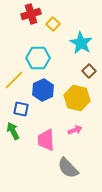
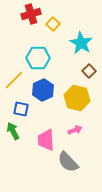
gray semicircle: moved 6 px up
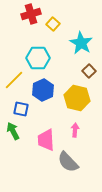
pink arrow: rotated 64 degrees counterclockwise
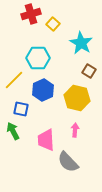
brown square: rotated 16 degrees counterclockwise
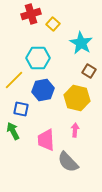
blue hexagon: rotated 15 degrees clockwise
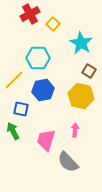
red cross: moved 1 px left; rotated 12 degrees counterclockwise
yellow hexagon: moved 4 px right, 2 px up
pink trapezoid: rotated 20 degrees clockwise
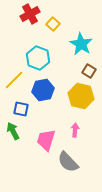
cyan star: moved 1 px down
cyan hexagon: rotated 20 degrees clockwise
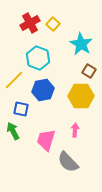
red cross: moved 9 px down
yellow hexagon: rotated 15 degrees counterclockwise
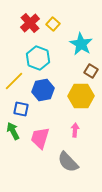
red cross: rotated 12 degrees counterclockwise
brown square: moved 2 px right
yellow line: moved 1 px down
pink trapezoid: moved 6 px left, 2 px up
